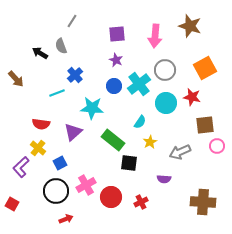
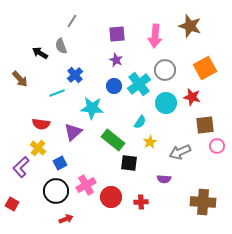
brown arrow: moved 4 px right
red cross: rotated 24 degrees clockwise
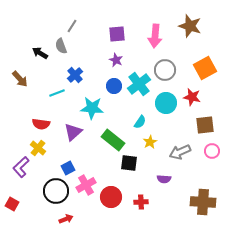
gray line: moved 5 px down
pink circle: moved 5 px left, 5 px down
blue square: moved 8 px right, 5 px down
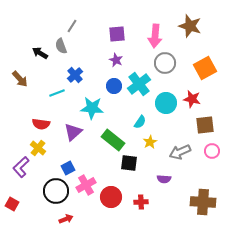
gray circle: moved 7 px up
red star: moved 2 px down
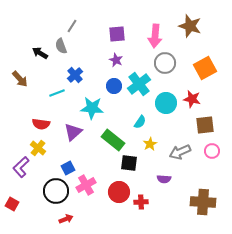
yellow star: moved 2 px down
red circle: moved 8 px right, 5 px up
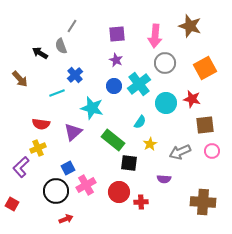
cyan star: rotated 10 degrees clockwise
yellow cross: rotated 28 degrees clockwise
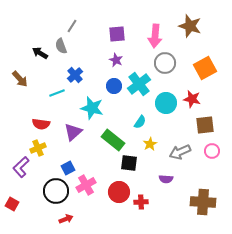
purple semicircle: moved 2 px right
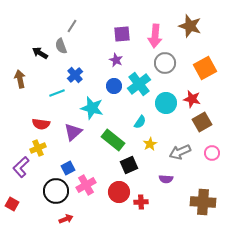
purple square: moved 5 px right
brown arrow: rotated 150 degrees counterclockwise
brown square: moved 3 px left, 3 px up; rotated 24 degrees counterclockwise
pink circle: moved 2 px down
black square: moved 2 px down; rotated 30 degrees counterclockwise
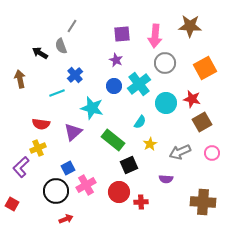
brown star: rotated 15 degrees counterclockwise
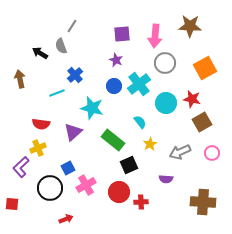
cyan semicircle: rotated 72 degrees counterclockwise
black circle: moved 6 px left, 3 px up
red square: rotated 24 degrees counterclockwise
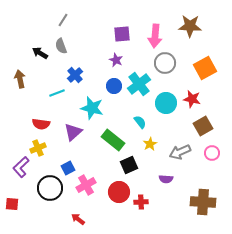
gray line: moved 9 px left, 6 px up
brown square: moved 1 px right, 4 px down
red arrow: moved 12 px right; rotated 120 degrees counterclockwise
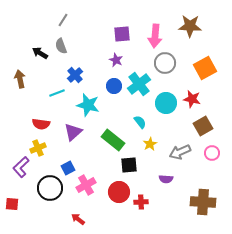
cyan star: moved 4 px left, 3 px up
black square: rotated 18 degrees clockwise
